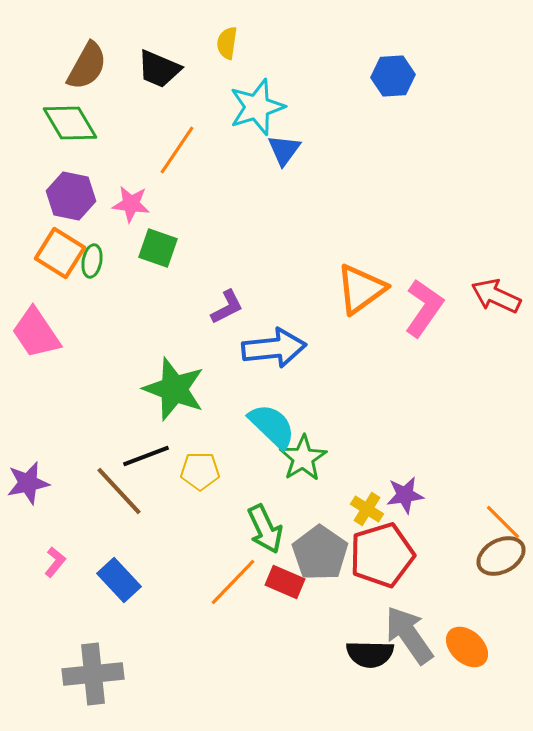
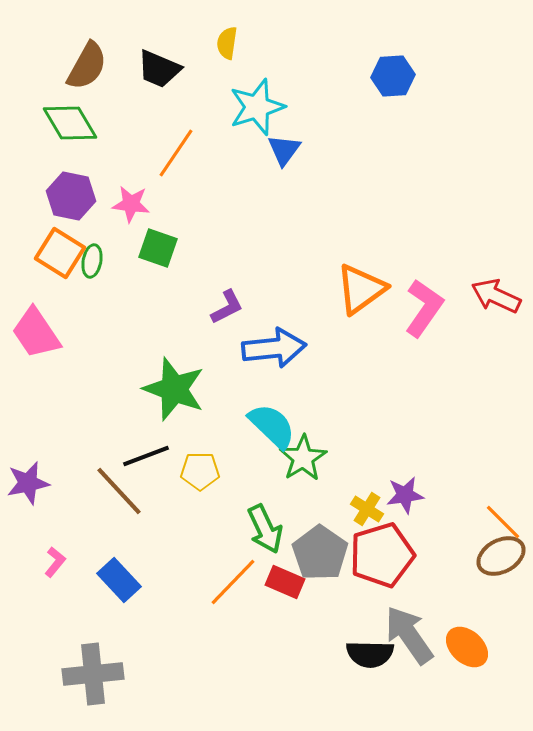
orange line at (177, 150): moved 1 px left, 3 px down
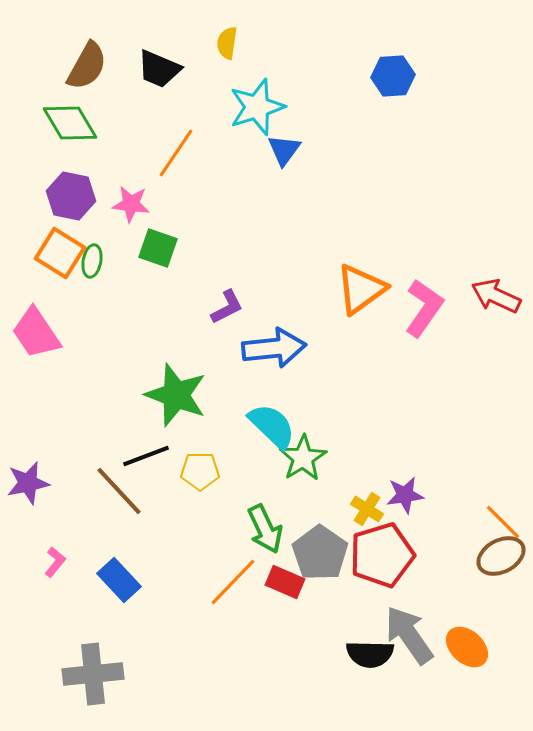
green star at (174, 389): moved 2 px right, 6 px down
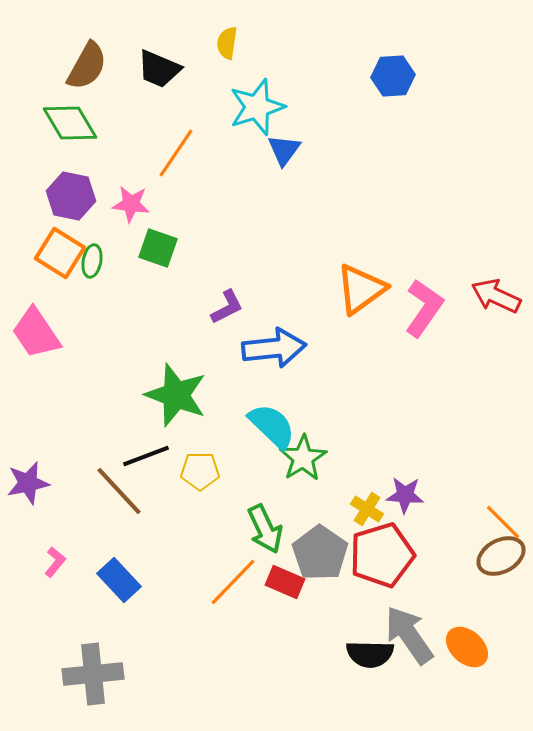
purple star at (405, 495): rotated 12 degrees clockwise
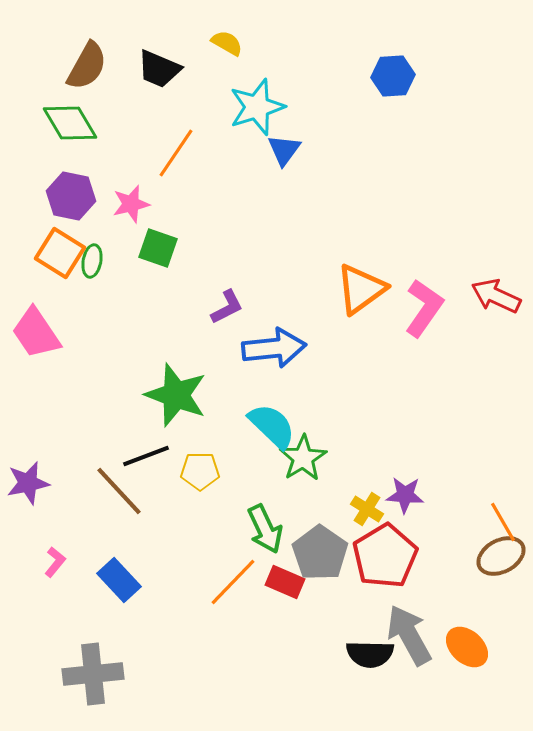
yellow semicircle at (227, 43): rotated 112 degrees clockwise
pink star at (131, 204): rotated 21 degrees counterclockwise
orange line at (503, 522): rotated 15 degrees clockwise
red pentagon at (382, 555): moved 3 px right, 1 px down; rotated 14 degrees counterclockwise
gray arrow at (409, 635): rotated 6 degrees clockwise
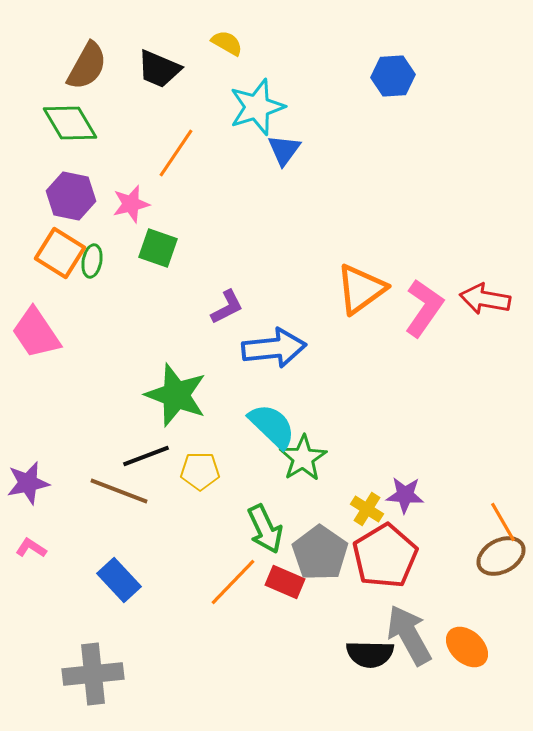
red arrow at (496, 296): moved 11 px left, 3 px down; rotated 15 degrees counterclockwise
brown line at (119, 491): rotated 26 degrees counterclockwise
pink L-shape at (55, 562): moved 24 px left, 14 px up; rotated 96 degrees counterclockwise
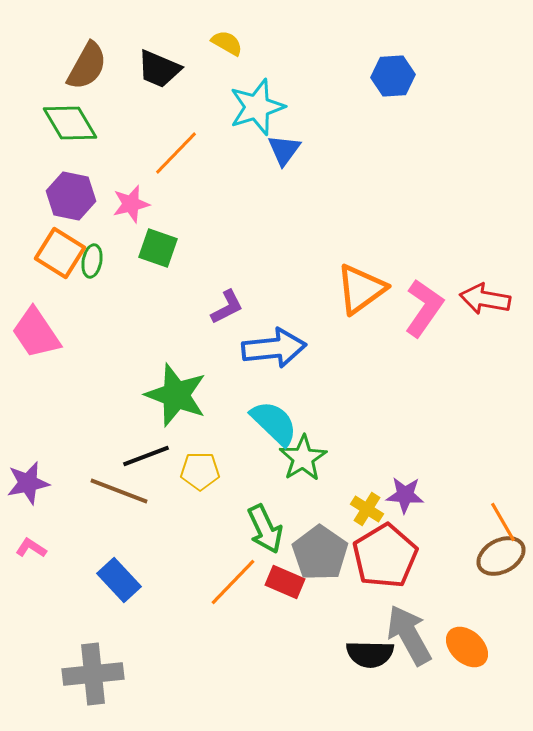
orange line at (176, 153): rotated 10 degrees clockwise
cyan semicircle at (272, 426): moved 2 px right, 3 px up
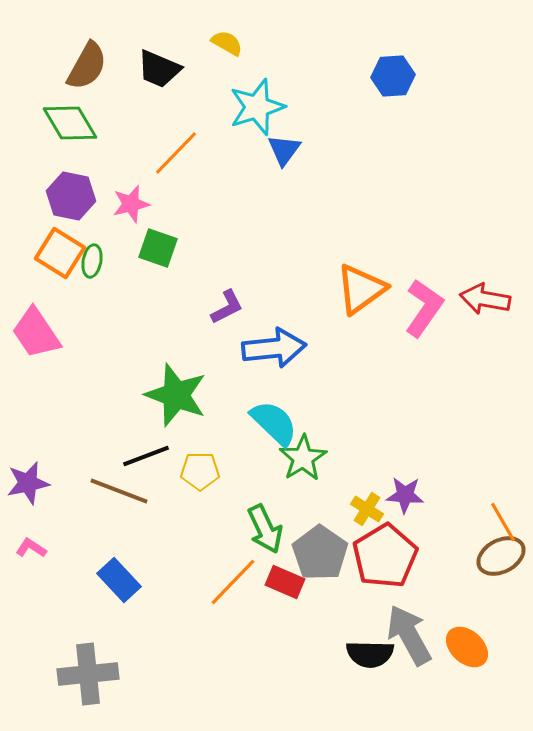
gray cross at (93, 674): moved 5 px left
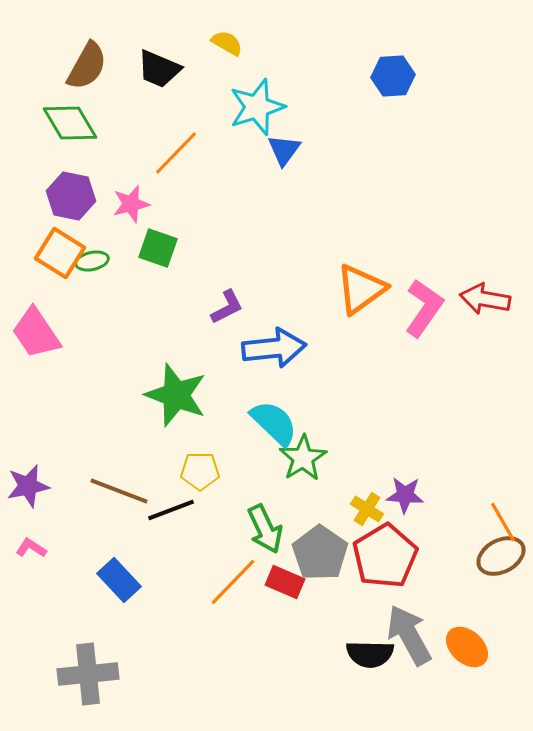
green ellipse at (92, 261): rotated 68 degrees clockwise
black line at (146, 456): moved 25 px right, 54 px down
purple star at (28, 483): moved 3 px down
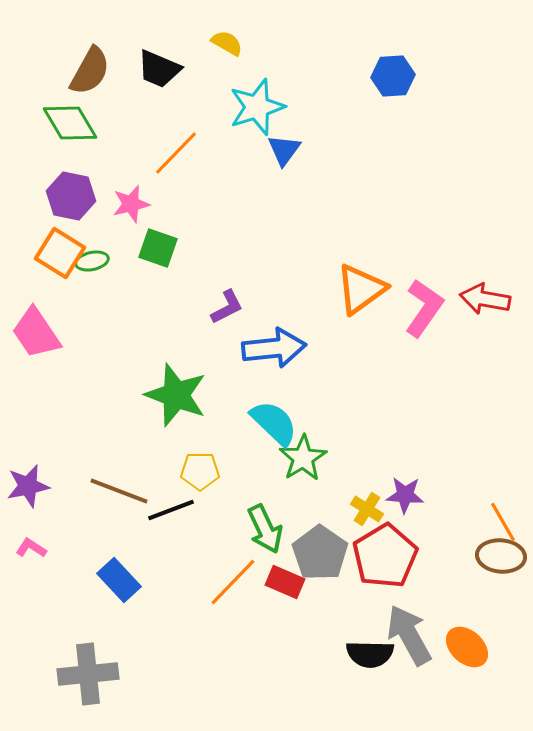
brown semicircle at (87, 66): moved 3 px right, 5 px down
brown ellipse at (501, 556): rotated 33 degrees clockwise
